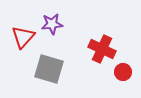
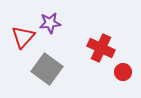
purple star: moved 2 px left, 1 px up
red cross: moved 1 px left, 1 px up
gray square: moved 2 px left; rotated 20 degrees clockwise
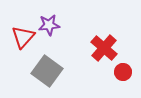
purple star: moved 1 px left, 2 px down
red cross: moved 3 px right; rotated 16 degrees clockwise
gray square: moved 2 px down
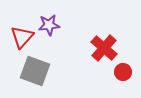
red triangle: moved 1 px left
gray square: moved 12 px left; rotated 16 degrees counterclockwise
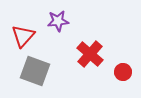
purple star: moved 9 px right, 4 px up
red triangle: moved 1 px right, 1 px up
red cross: moved 14 px left, 6 px down
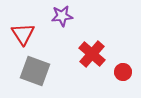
purple star: moved 4 px right, 5 px up
red triangle: moved 2 px up; rotated 15 degrees counterclockwise
red cross: moved 2 px right
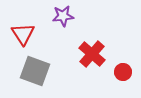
purple star: moved 1 px right
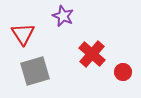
purple star: rotated 30 degrees clockwise
gray square: rotated 36 degrees counterclockwise
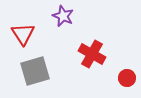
red cross: rotated 12 degrees counterclockwise
red circle: moved 4 px right, 6 px down
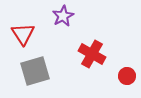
purple star: rotated 20 degrees clockwise
red circle: moved 2 px up
